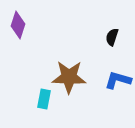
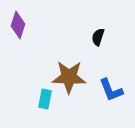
black semicircle: moved 14 px left
blue L-shape: moved 7 px left, 10 px down; rotated 128 degrees counterclockwise
cyan rectangle: moved 1 px right
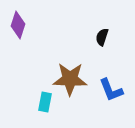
black semicircle: moved 4 px right
brown star: moved 1 px right, 2 px down
cyan rectangle: moved 3 px down
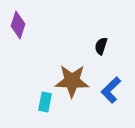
black semicircle: moved 1 px left, 9 px down
brown star: moved 2 px right, 2 px down
blue L-shape: rotated 68 degrees clockwise
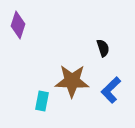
black semicircle: moved 2 px right, 2 px down; rotated 144 degrees clockwise
cyan rectangle: moved 3 px left, 1 px up
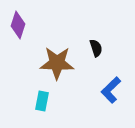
black semicircle: moved 7 px left
brown star: moved 15 px left, 18 px up
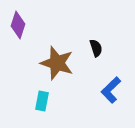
brown star: rotated 16 degrees clockwise
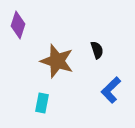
black semicircle: moved 1 px right, 2 px down
brown star: moved 2 px up
cyan rectangle: moved 2 px down
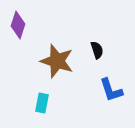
blue L-shape: rotated 64 degrees counterclockwise
